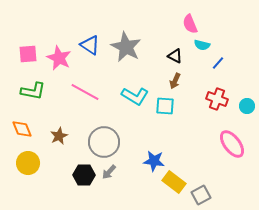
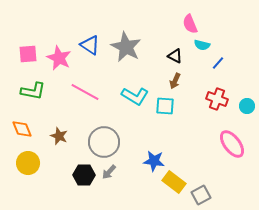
brown star: rotated 24 degrees counterclockwise
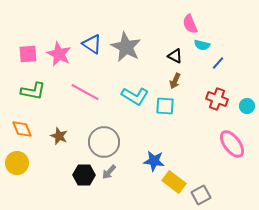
blue triangle: moved 2 px right, 1 px up
pink star: moved 4 px up
yellow circle: moved 11 px left
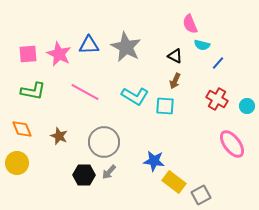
blue triangle: moved 3 px left, 1 px down; rotated 35 degrees counterclockwise
red cross: rotated 10 degrees clockwise
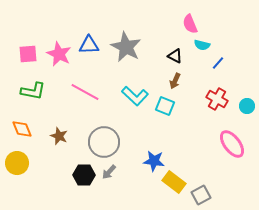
cyan L-shape: rotated 12 degrees clockwise
cyan square: rotated 18 degrees clockwise
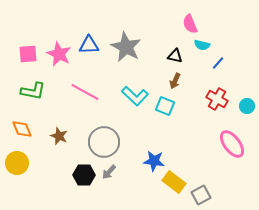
black triangle: rotated 14 degrees counterclockwise
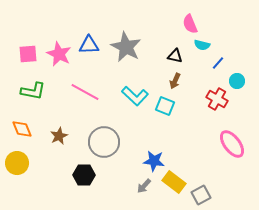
cyan circle: moved 10 px left, 25 px up
brown star: rotated 24 degrees clockwise
gray arrow: moved 35 px right, 14 px down
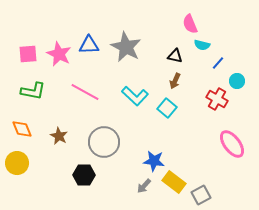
cyan square: moved 2 px right, 2 px down; rotated 18 degrees clockwise
brown star: rotated 18 degrees counterclockwise
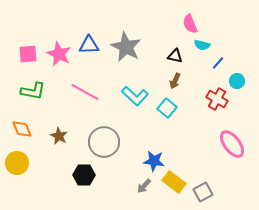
gray square: moved 2 px right, 3 px up
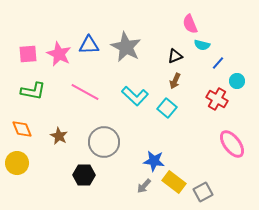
black triangle: rotated 35 degrees counterclockwise
